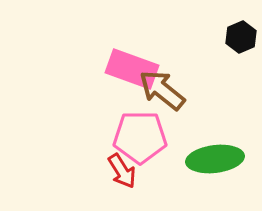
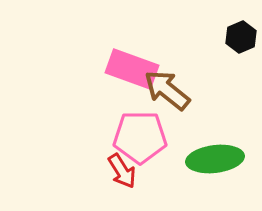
brown arrow: moved 5 px right
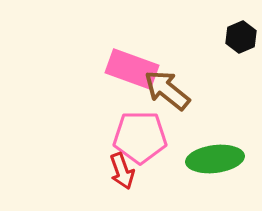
red arrow: rotated 12 degrees clockwise
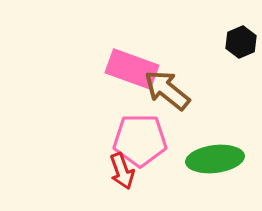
black hexagon: moved 5 px down
pink pentagon: moved 3 px down
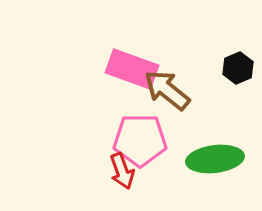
black hexagon: moved 3 px left, 26 px down
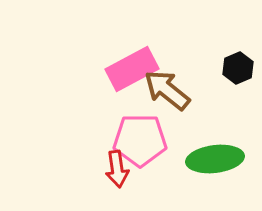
pink rectangle: rotated 48 degrees counterclockwise
red arrow: moved 5 px left, 2 px up; rotated 12 degrees clockwise
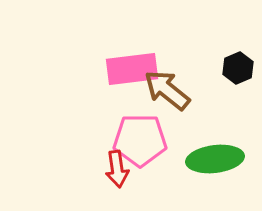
pink rectangle: rotated 21 degrees clockwise
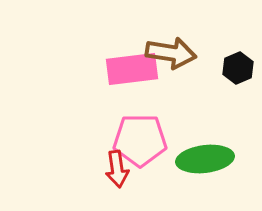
brown arrow: moved 4 px right, 37 px up; rotated 150 degrees clockwise
green ellipse: moved 10 px left
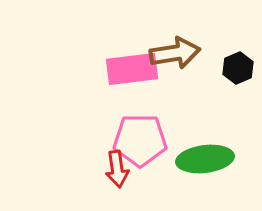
brown arrow: moved 4 px right; rotated 18 degrees counterclockwise
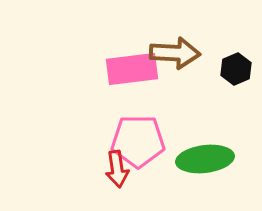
brown arrow: rotated 12 degrees clockwise
black hexagon: moved 2 px left, 1 px down
pink pentagon: moved 2 px left, 1 px down
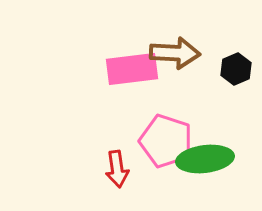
pink pentagon: moved 28 px right; rotated 18 degrees clockwise
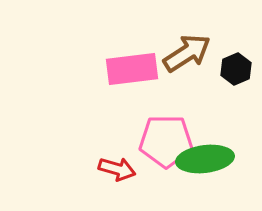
brown arrow: moved 12 px right; rotated 36 degrees counterclockwise
pink pentagon: rotated 18 degrees counterclockwise
red arrow: rotated 66 degrees counterclockwise
